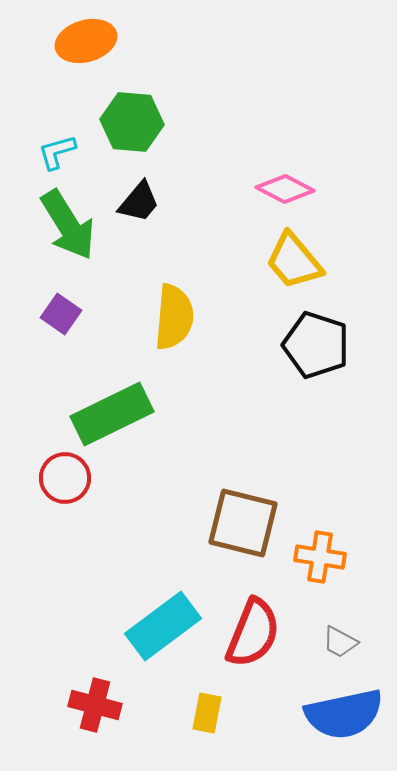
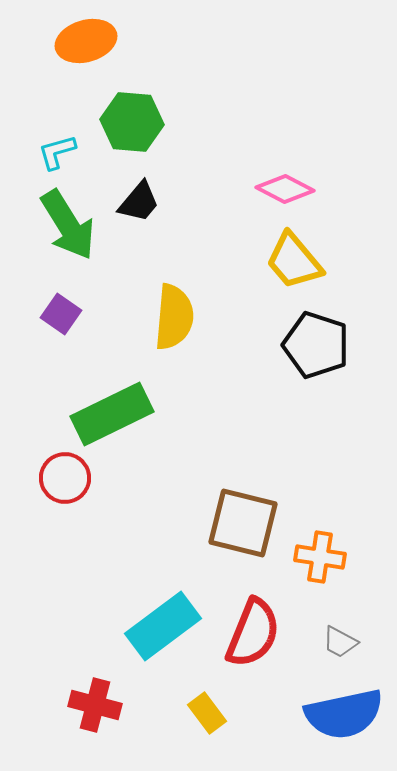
yellow rectangle: rotated 48 degrees counterclockwise
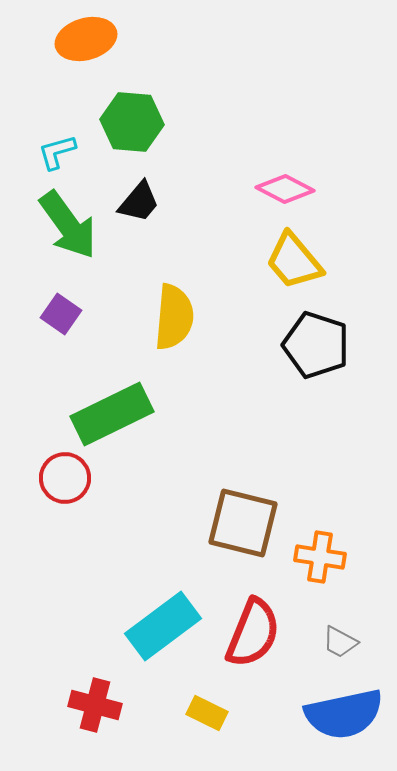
orange ellipse: moved 2 px up
green arrow: rotated 4 degrees counterclockwise
yellow rectangle: rotated 27 degrees counterclockwise
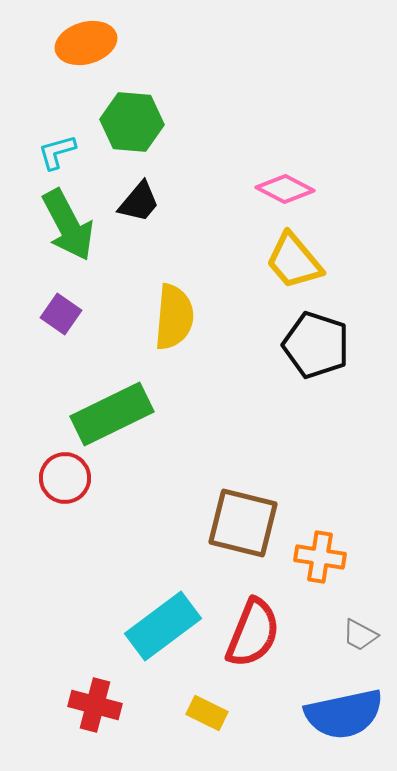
orange ellipse: moved 4 px down
green arrow: rotated 8 degrees clockwise
gray trapezoid: moved 20 px right, 7 px up
